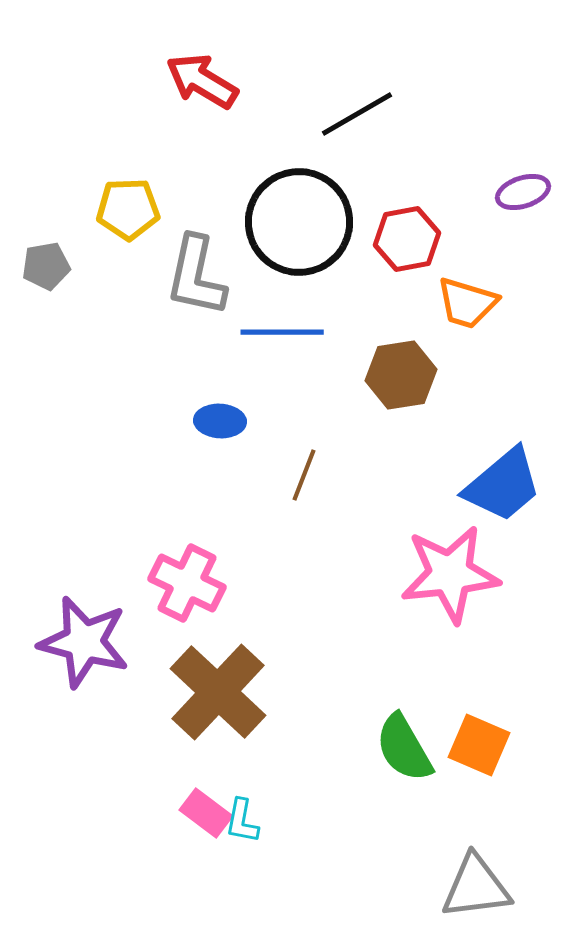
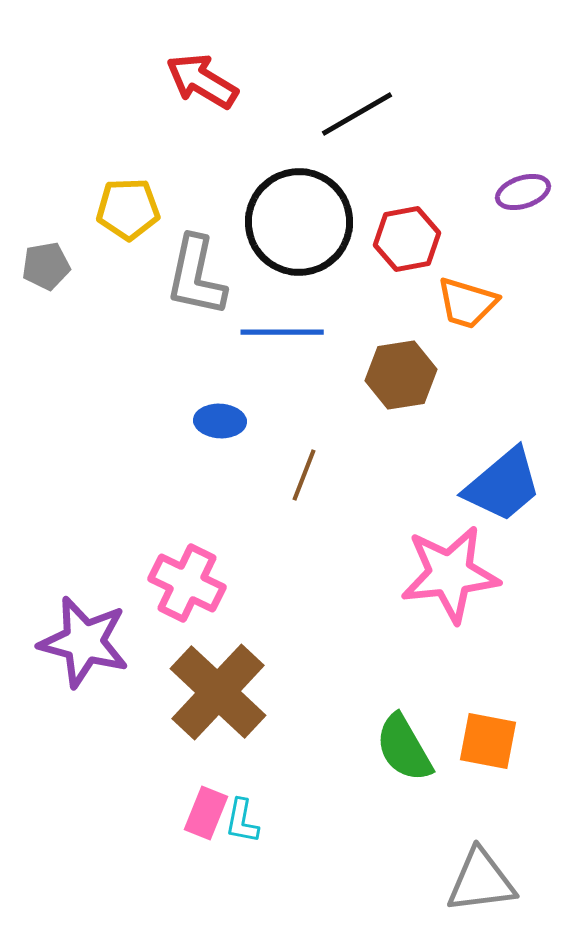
orange square: moved 9 px right, 4 px up; rotated 12 degrees counterclockwise
pink rectangle: rotated 75 degrees clockwise
gray triangle: moved 5 px right, 6 px up
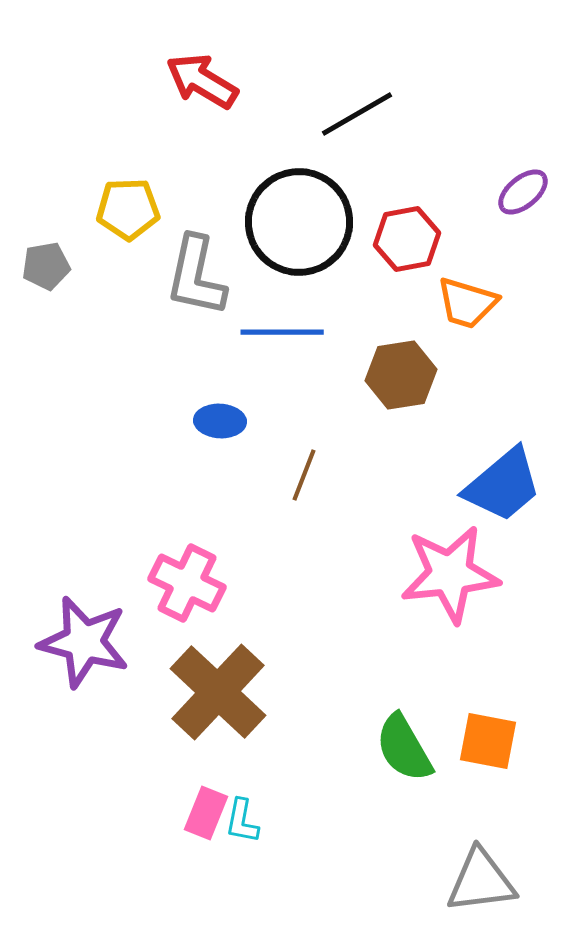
purple ellipse: rotated 22 degrees counterclockwise
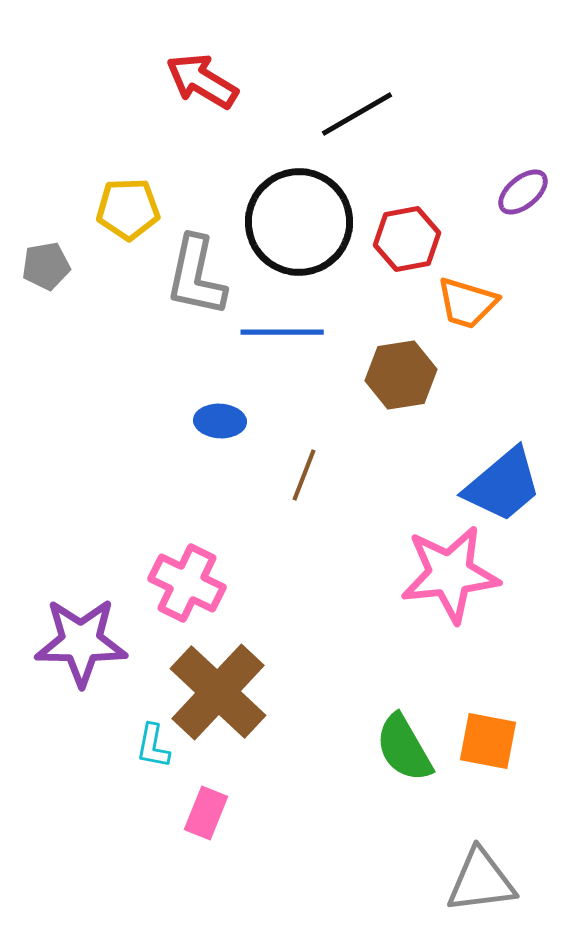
purple star: moved 3 px left; rotated 14 degrees counterclockwise
cyan L-shape: moved 89 px left, 75 px up
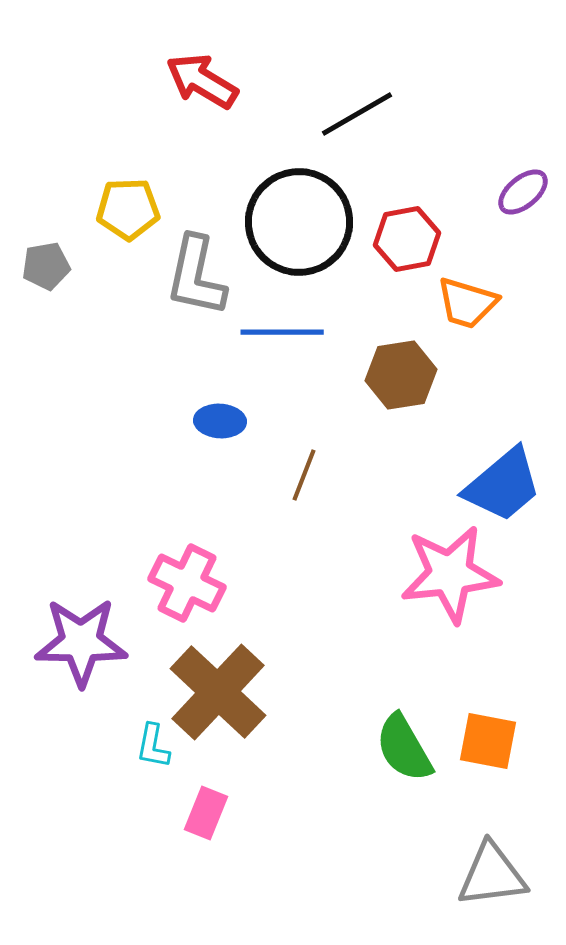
gray triangle: moved 11 px right, 6 px up
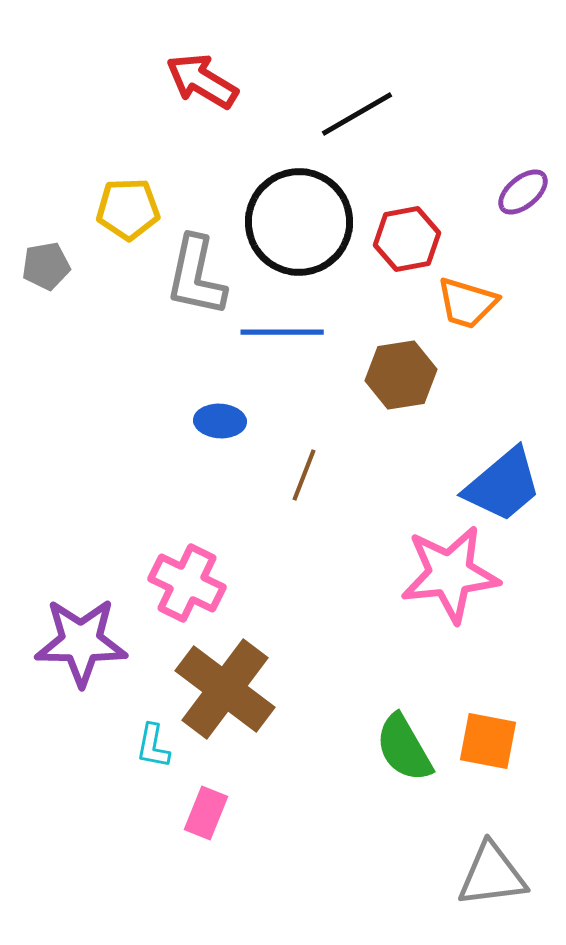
brown cross: moved 7 px right, 3 px up; rotated 6 degrees counterclockwise
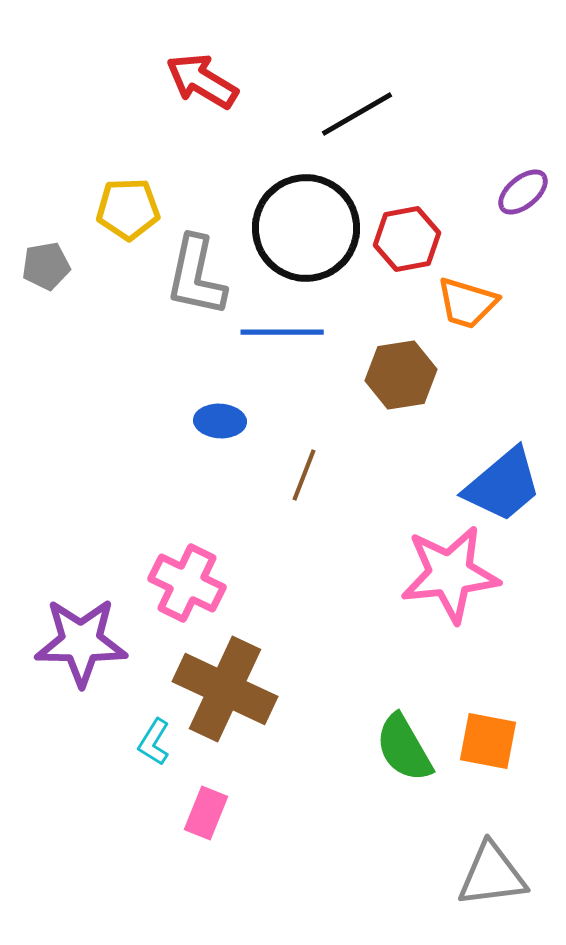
black circle: moved 7 px right, 6 px down
brown cross: rotated 12 degrees counterclockwise
cyan L-shape: moved 1 px right, 4 px up; rotated 21 degrees clockwise
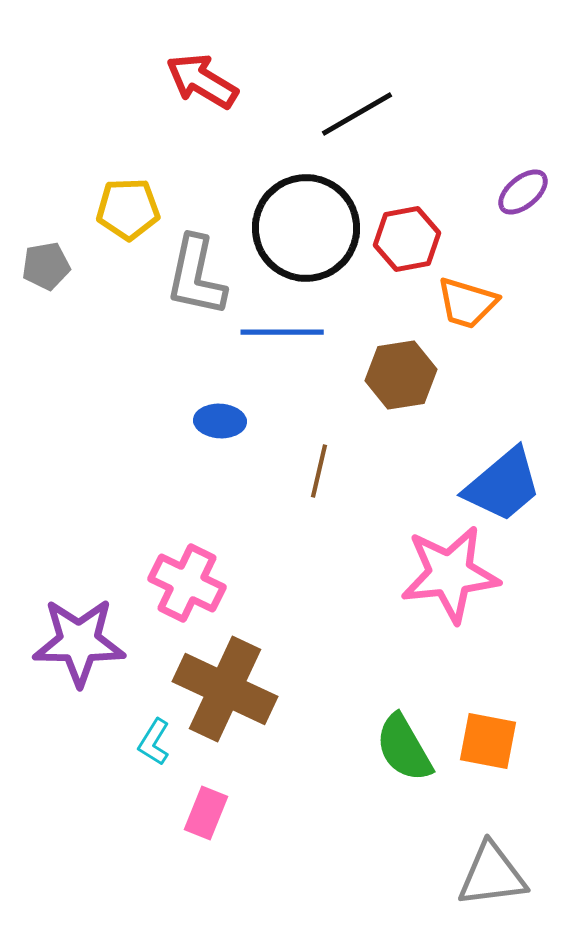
brown line: moved 15 px right, 4 px up; rotated 8 degrees counterclockwise
purple star: moved 2 px left
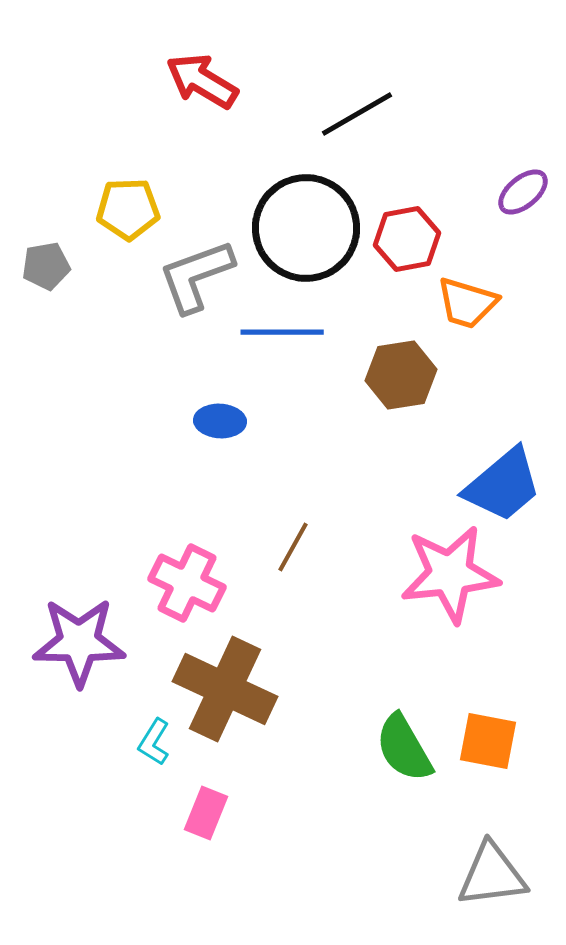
gray L-shape: rotated 58 degrees clockwise
brown line: moved 26 px left, 76 px down; rotated 16 degrees clockwise
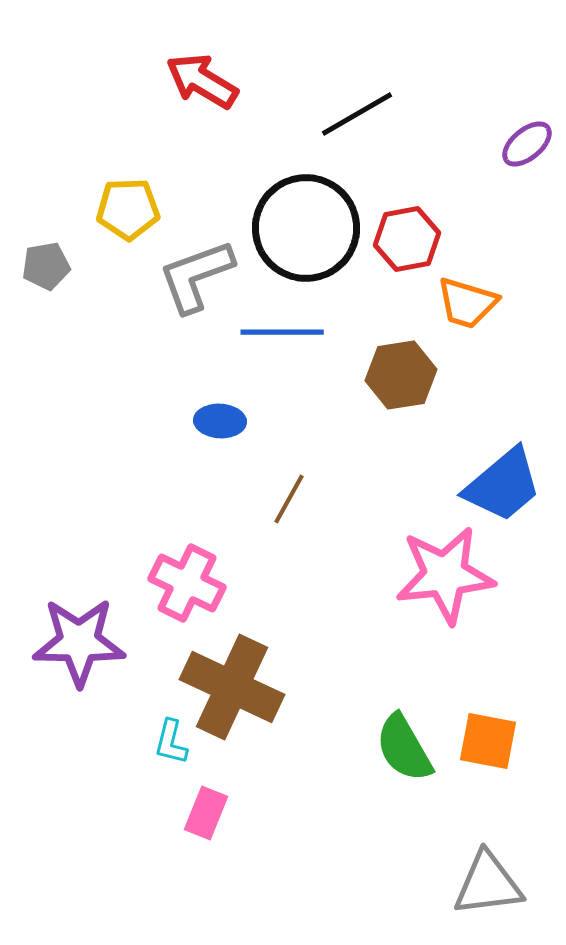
purple ellipse: moved 4 px right, 48 px up
brown line: moved 4 px left, 48 px up
pink star: moved 5 px left, 1 px down
brown cross: moved 7 px right, 2 px up
cyan L-shape: moved 17 px right; rotated 18 degrees counterclockwise
gray triangle: moved 4 px left, 9 px down
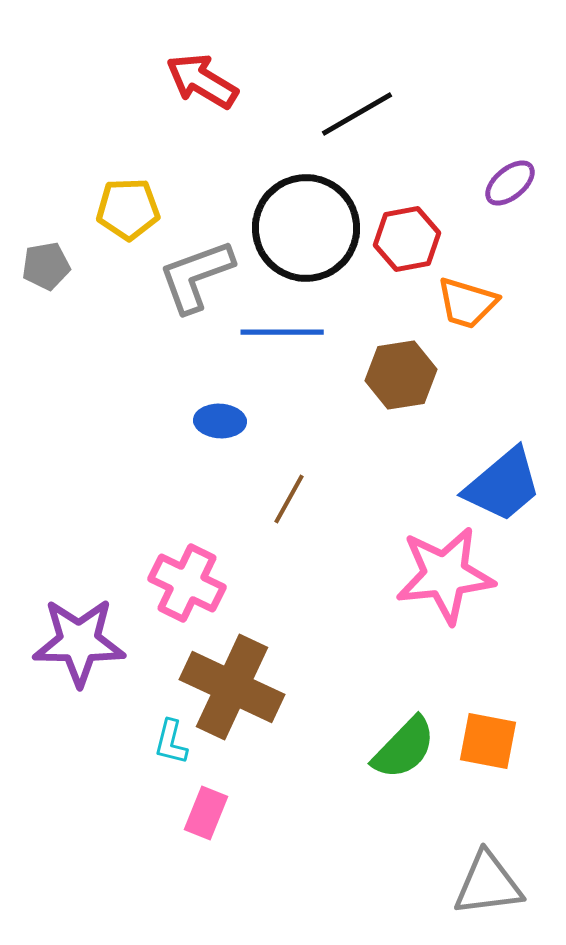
purple ellipse: moved 17 px left, 39 px down
green semicircle: rotated 106 degrees counterclockwise
